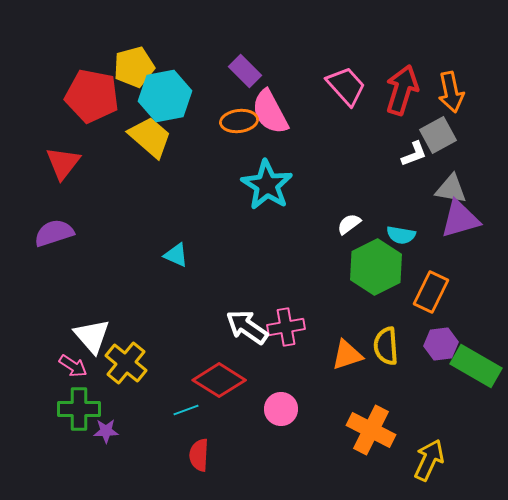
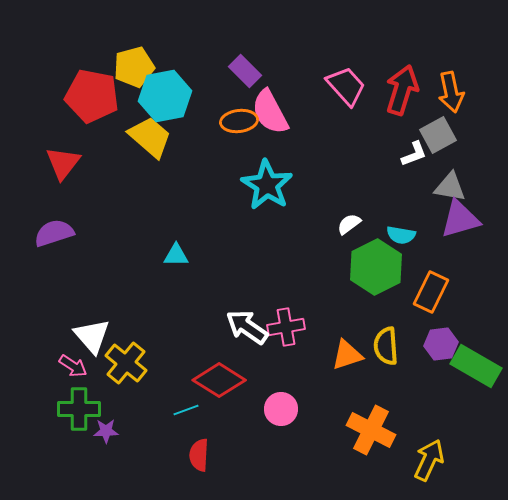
gray triangle: moved 1 px left, 2 px up
cyan triangle: rotated 24 degrees counterclockwise
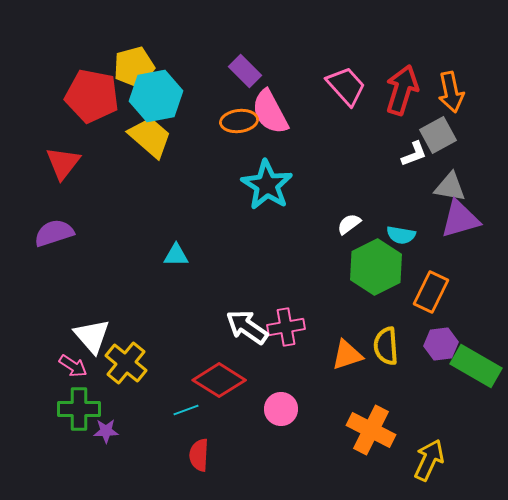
cyan hexagon: moved 9 px left
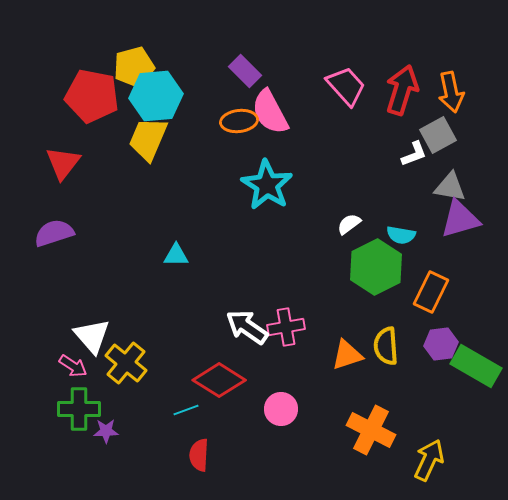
cyan hexagon: rotated 6 degrees clockwise
yellow trapezoid: moved 2 px left, 2 px down; rotated 108 degrees counterclockwise
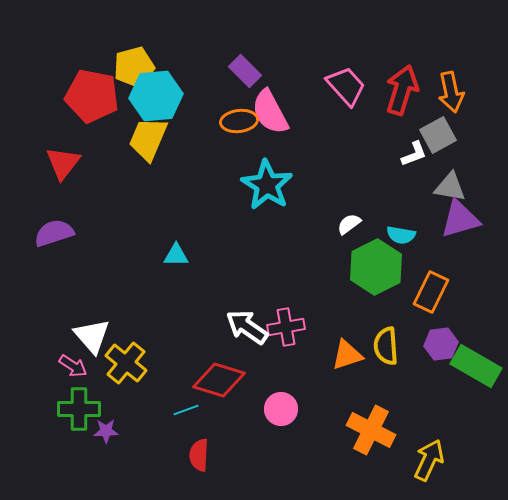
red diamond: rotated 15 degrees counterclockwise
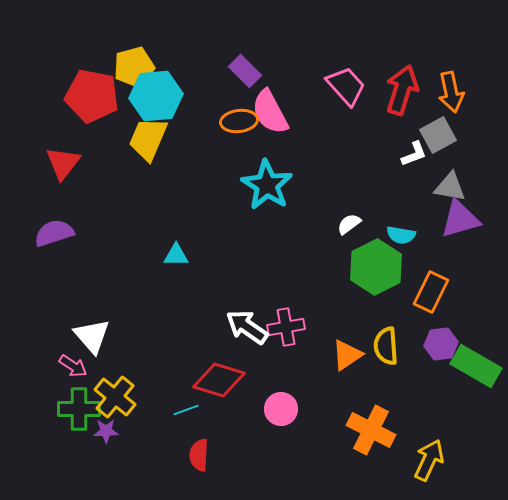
orange triangle: rotated 16 degrees counterclockwise
yellow cross: moved 11 px left, 34 px down
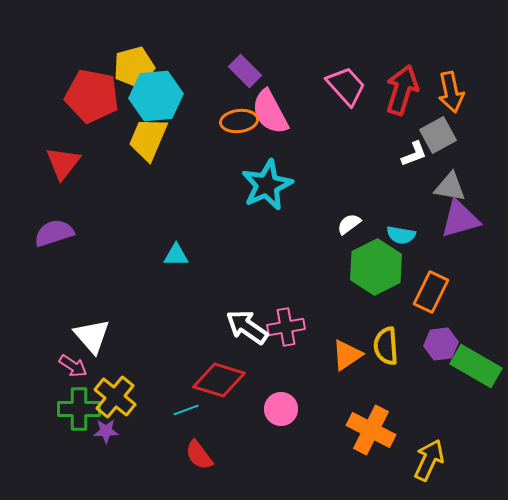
cyan star: rotated 15 degrees clockwise
red semicircle: rotated 40 degrees counterclockwise
